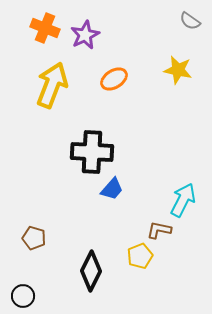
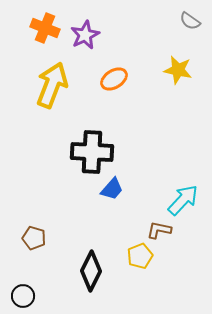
cyan arrow: rotated 16 degrees clockwise
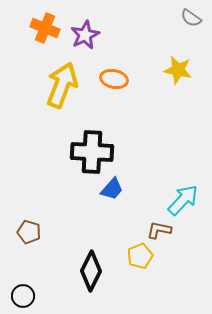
gray semicircle: moved 1 px right, 3 px up
orange ellipse: rotated 44 degrees clockwise
yellow arrow: moved 10 px right
brown pentagon: moved 5 px left, 6 px up
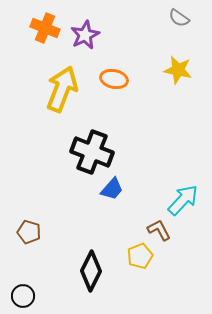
gray semicircle: moved 12 px left
yellow arrow: moved 4 px down
black cross: rotated 18 degrees clockwise
brown L-shape: rotated 50 degrees clockwise
